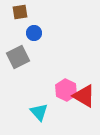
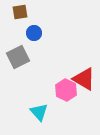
red triangle: moved 17 px up
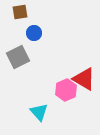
pink hexagon: rotated 10 degrees clockwise
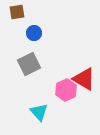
brown square: moved 3 px left
gray square: moved 11 px right, 7 px down
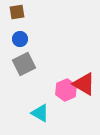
blue circle: moved 14 px left, 6 px down
gray square: moved 5 px left
red triangle: moved 5 px down
cyan triangle: moved 1 px right, 1 px down; rotated 18 degrees counterclockwise
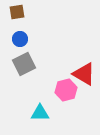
red triangle: moved 10 px up
pink hexagon: rotated 10 degrees clockwise
cyan triangle: rotated 30 degrees counterclockwise
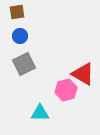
blue circle: moved 3 px up
red triangle: moved 1 px left
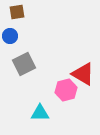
blue circle: moved 10 px left
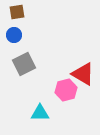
blue circle: moved 4 px right, 1 px up
